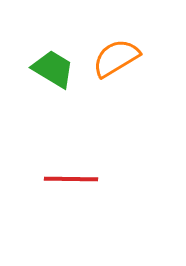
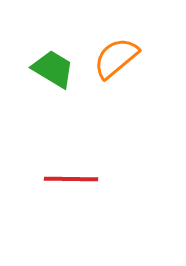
orange semicircle: rotated 9 degrees counterclockwise
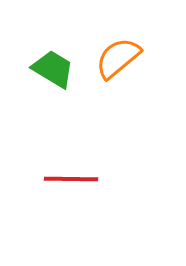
orange semicircle: moved 2 px right
